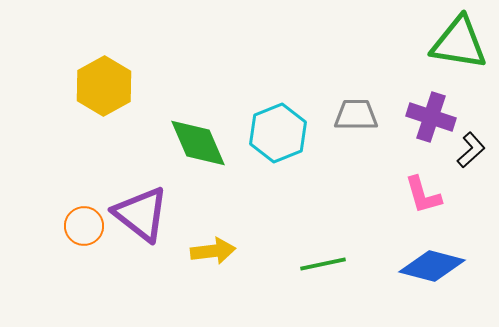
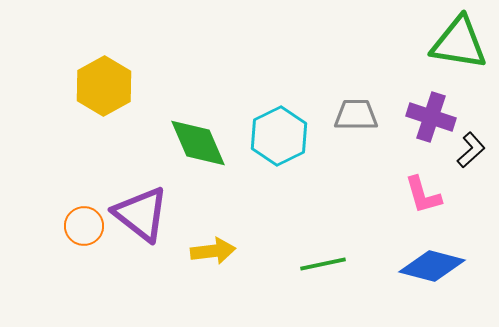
cyan hexagon: moved 1 px right, 3 px down; rotated 4 degrees counterclockwise
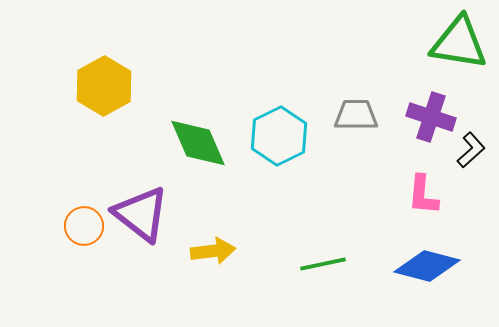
pink L-shape: rotated 21 degrees clockwise
blue diamond: moved 5 px left
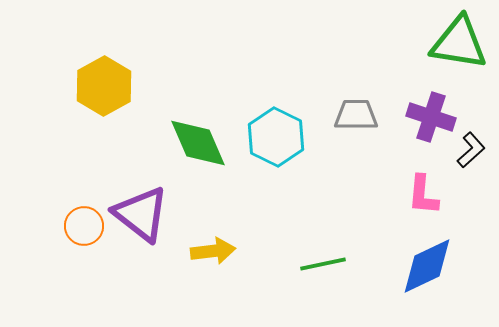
cyan hexagon: moved 3 px left, 1 px down; rotated 8 degrees counterclockwise
blue diamond: rotated 40 degrees counterclockwise
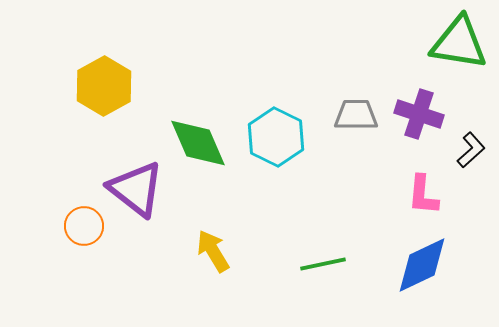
purple cross: moved 12 px left, 3 px up
purple triangle: moved 5 px left, 25 px up
yellow arrow: rotated 114 degrees counterclockwise
blue diamond: moved 5 px left, 1 px up
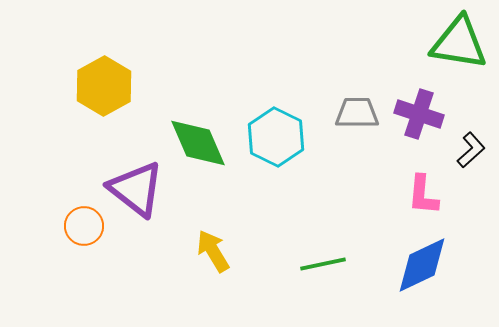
gray trapezoid: moved 1 px right, 2 px up
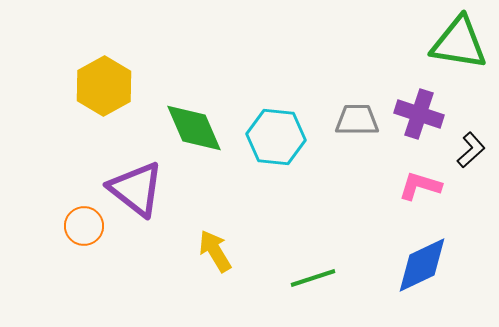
gray trapezoid: moved 7 px down
cyan hexagon: rotated 20 degrees counterclockwise
green diamond: moved 4 px left, 15 px up
pink L-shape: moved 3 px left, 9 px up; rotated 102 degrees clockwise
yellow arrow: moved 2 px right
green line: moved 10 px left, 14 px down; rotated 6 degrees counterclockwise
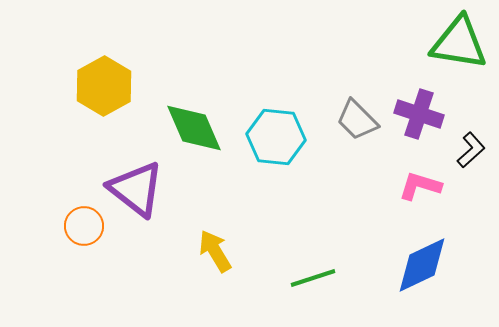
gray trapezoid: rotated 135 degrees counterclockwise
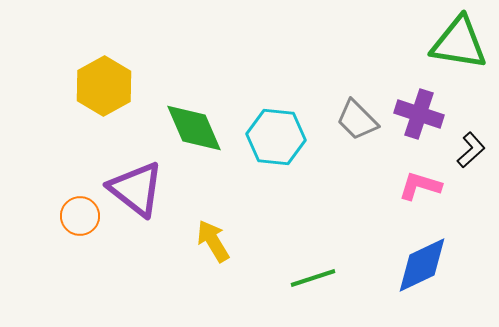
orange circle: moved 4 px left, 10 px up
yellow arrow: moved 2 px left, 10 px up
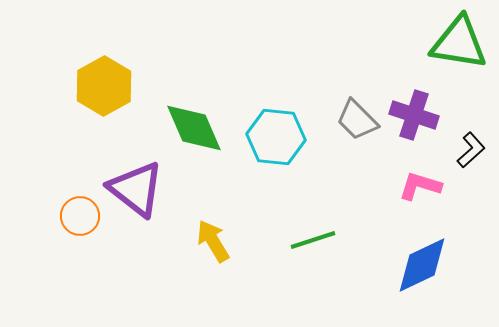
purple cross: moved 5 px left, 1 px down
green line: moved 38 px up
